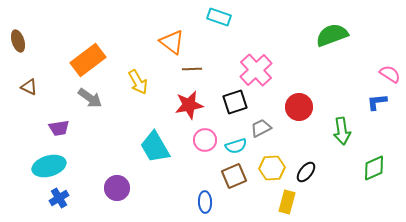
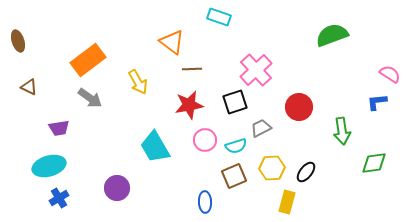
green diamond: moved 5 px up; rotated 16 degrees clockwise
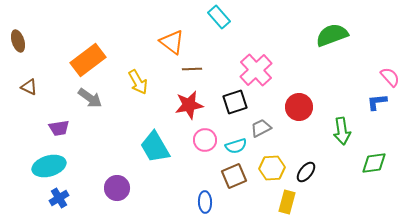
cyan rectangle: rotated 30 degrees clockwise
pink semicircle: moved 3 px down; rotated 15 degrees clockwise
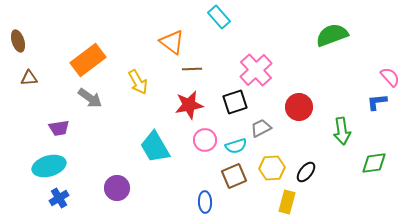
brown triangle: moved 9 px up; rotated 30 degrees counterclockwise
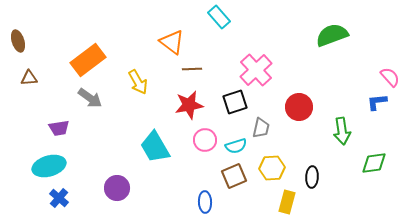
gray trapezoid: rotated 130 degrees clockwise
black ellipse: moved 6 px right, 5 px down; rotated 35 degrees counterclockwise
blue cross: rotated 18 degrees counterclockwise
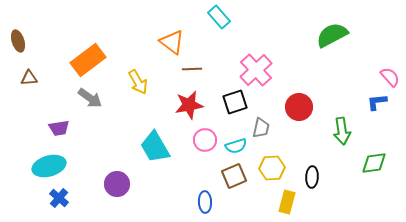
green semicircle: rotated 8 degrees counterclockwise
purple circle: moved 4 px up
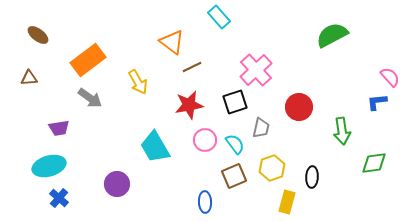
brown ellipse: moved 20 px right, 6 px up; rotated 35 degrees counterclockwise
brown line: moved 2 px up; rotated 24 degrees counterclockwise
cyan semicircle: moved 1 px left, 2 px up; rotated 110 degrees counterclockwise
yellow hexagon: rotated 15 degrees counterclockwise
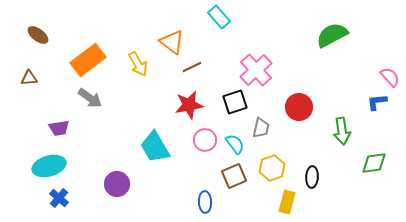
yellow arrow: moved 18 px up
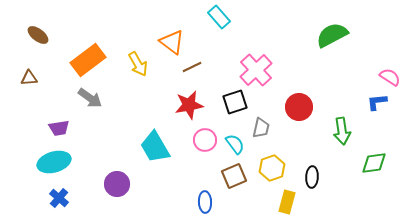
pink semicircle: rotated 15 degrees counterclockwise
cyan ellipse: moved 5 px right, 4 px up
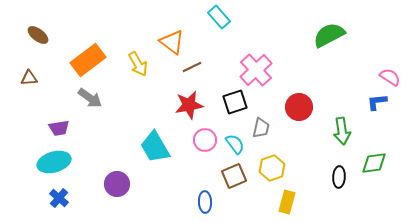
green semicircle: moved 3 px left
black ellipse: moved 27 px right
